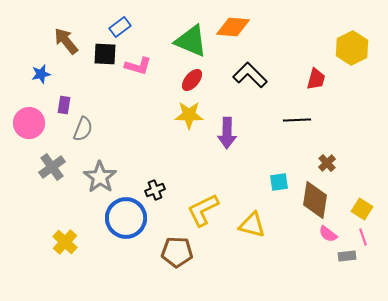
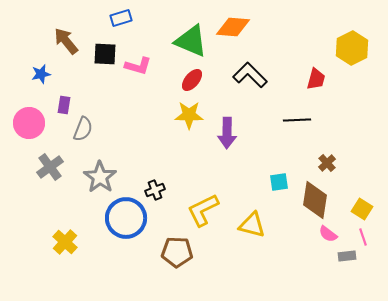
blue rectangle: moved 1 px right, 9 px up; rotated 20 degrees clockwise
gray cross: moved 2 px left
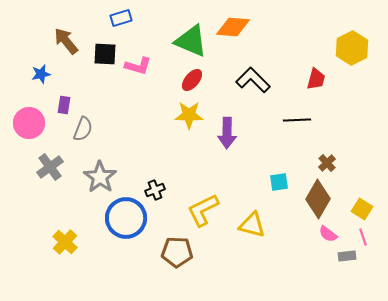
black L-shape: moved 3 px right, 5 px down
brown diamond: moved 3 px right, 1 px up; rotated 21 degrees clockwise
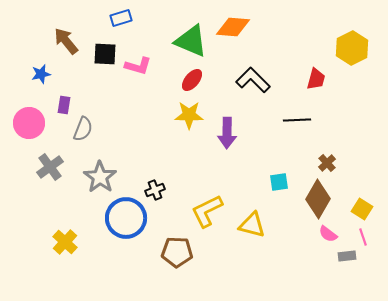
yellow L-shape: moved 4 px right, 1 px down
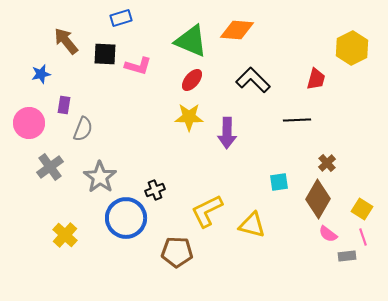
orange diamond: moved 4 px right, 3 px down
yellow star: moved 2 px down
yellow cross: moved 7 px up
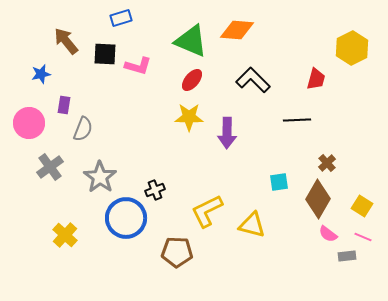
yellow square: moved 3 px up
pink line: rotated 48 degrees counterclockwise
